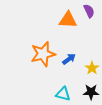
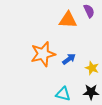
yellow star: rotated 16 degrees counterclockwise
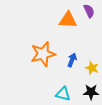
blue arrow: moved 3 px right, 1 px down; rotated 32 degrees counterclockwise
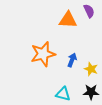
yellow star: moved 1 px left, 1 px down
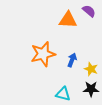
purple semicircle: rotated 24 degrees counterclockwise
black star: moved 3 px up
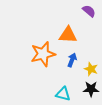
orange triangle: moved 15 px down
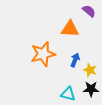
orange triangle: moved 2 px right, 6 px up
blue arrow: moved 3 px right
yellow star: moved 1 px left, 1 px down
cyan triangle: moved 5 px right
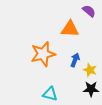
cyan triangle: moved 18 px left
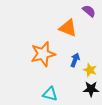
orange triangle: moved 2 px left, 1 px up; rotated 18 degrees clockwise
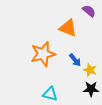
blue arrow: rotated 120 degrees clockwise
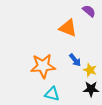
orange star: moved 12 px down; rotated 10 degrees clockwise
cyan triangle: moved 2 px right
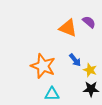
purple semicircle: moved 11 px down
orange star: rotated 25 degrees clockwise
cyan triangle: rotated 14 degrees counterclockwise
